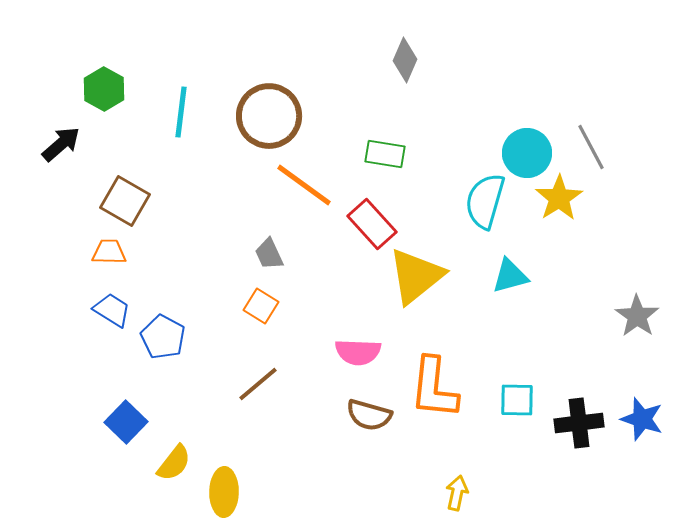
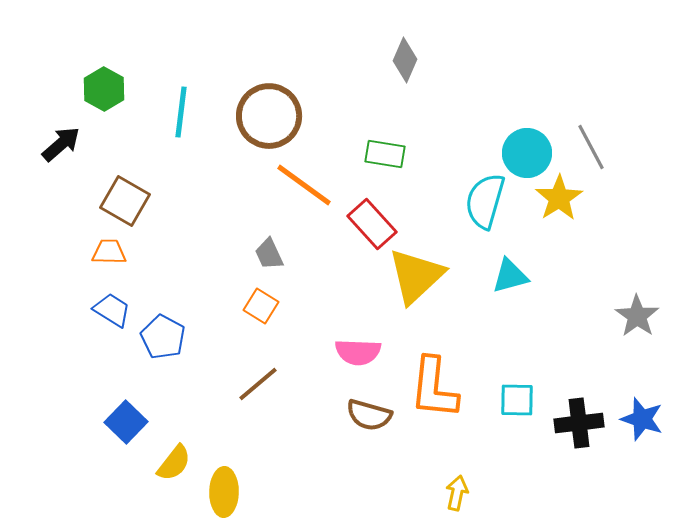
yellow triangle: rotated 4 degrees counterclockwise
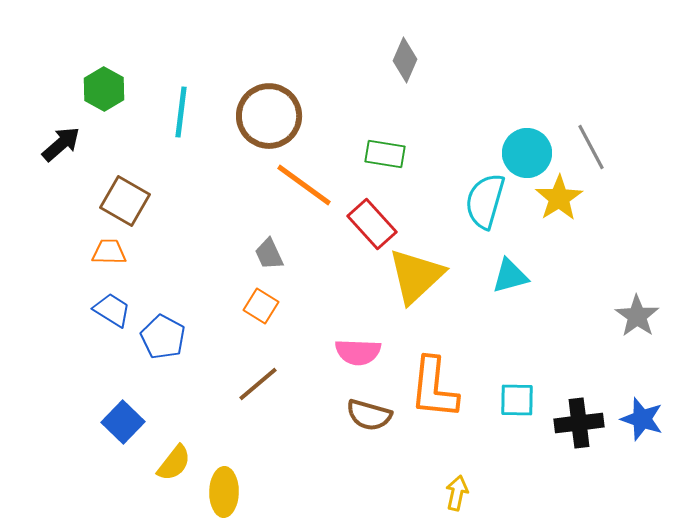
blue square: moved 3 px left
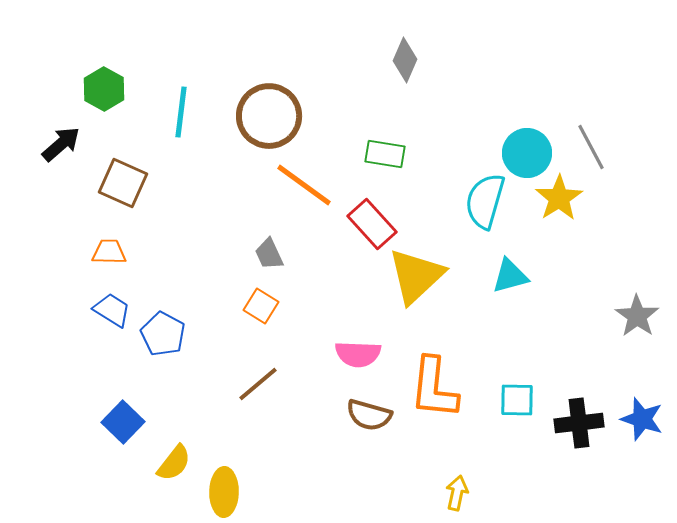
brown square: moved 2 px left, 18 px up; rotated 6 degrees counterclockwise
blue pentagon: moved 3 px up
pink semicircle: moved 2 px down
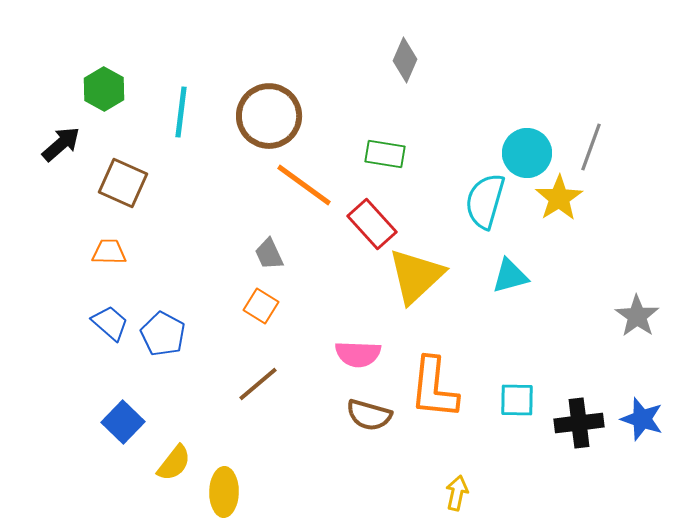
gray line: rotated 48 degrees clockwise
blue trapezoid: moved 2 px left, 13 px down; rotated 9 degrees clockwise
